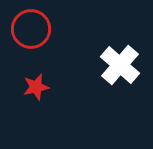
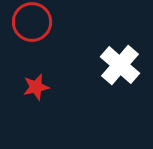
red circle: moved 1 px right, 7 px up
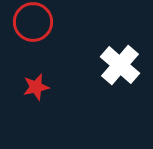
red circle: moved 1 px right
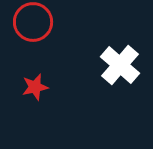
red star: moved 1 px left
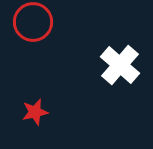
red star: moved 25 px down
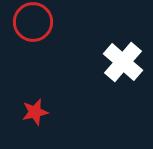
white cross: moved 3 px right, 3 px up
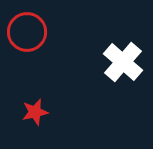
red circle: moved 6 px left, 10 px down
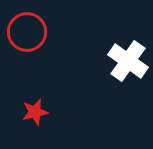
white cross: moved 5 px right, 1 px up; rotated 6 degrees counterclockwise
